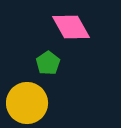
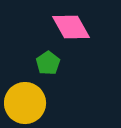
yellow circle: moved 2 px left
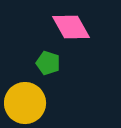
green pentagon: rotated 20 degrees counterclockwise
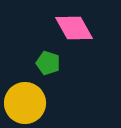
pink diamond: moved 3 px right, 1 px down
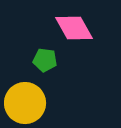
green pentagon: moved 3 px left, 3 px up; rotated 10 degrees counterclockwise
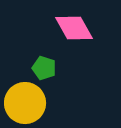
green pentagon: moved 1 px left, 8 px down; rotated 10 degrees clockwise
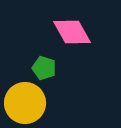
pink diamond: moved 2 px left, 4 px down
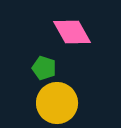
yellow circle: moved 32 px right
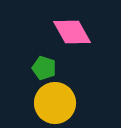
yellow circle: moved 2 px left
